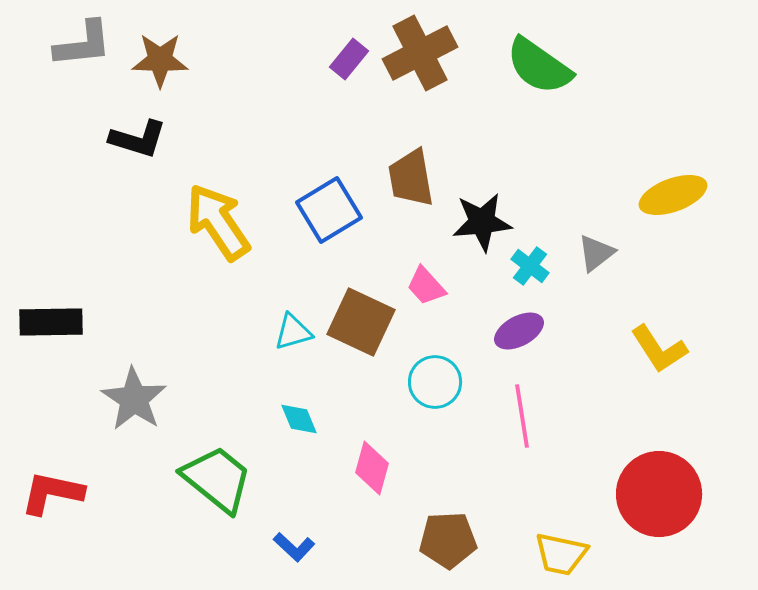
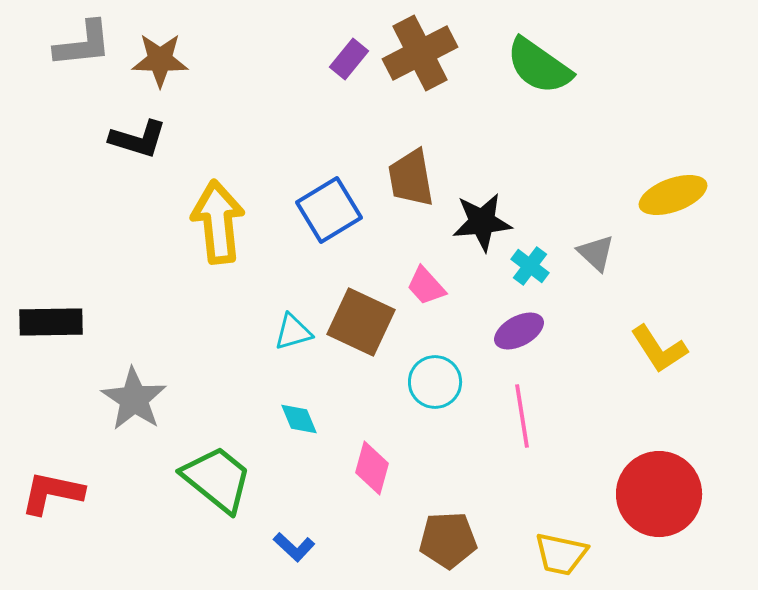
yellow arrow: rotated 28 degrees clockwise
gray triangle: rotated 39 degrees counterclockwise
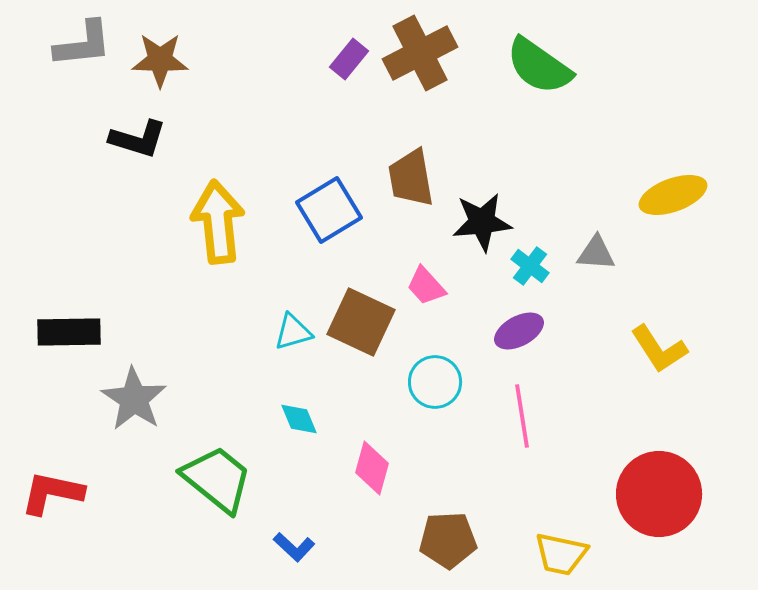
gray triangle: rotated 39 degrees counterclockwise
black rectangle: moved 18 px right, 10 px down
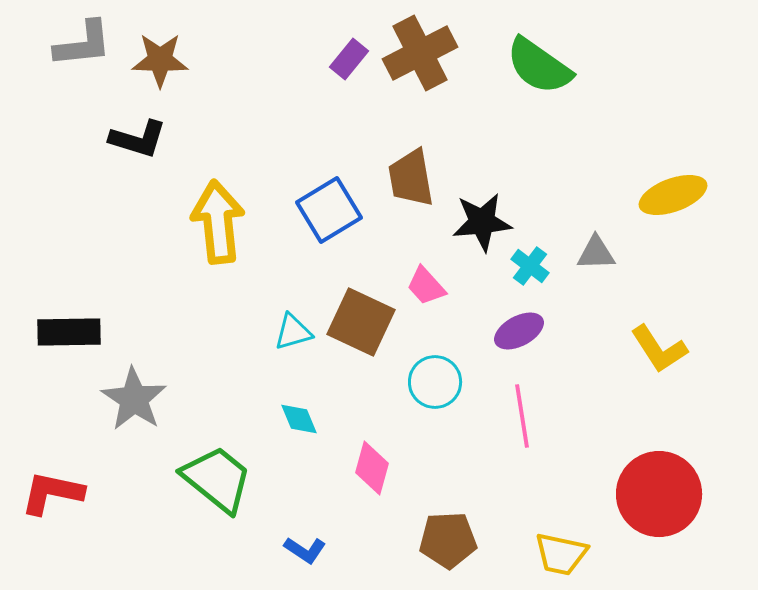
gray triangle: rotated 6 degrees counterclockwise
blue L-shape: moved 11 px right, 3 px down; rotated 9 degrees counterclockwise
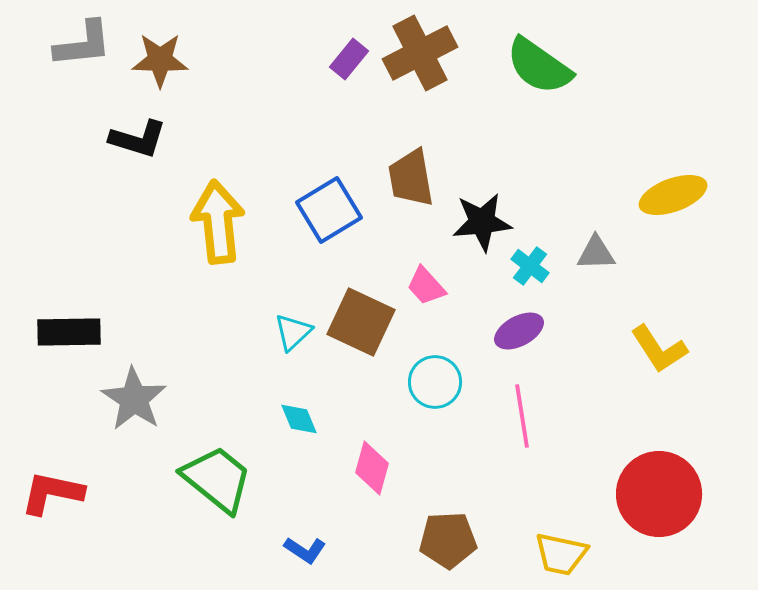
cyan triangle: rotated 27 degrees counterclockwise
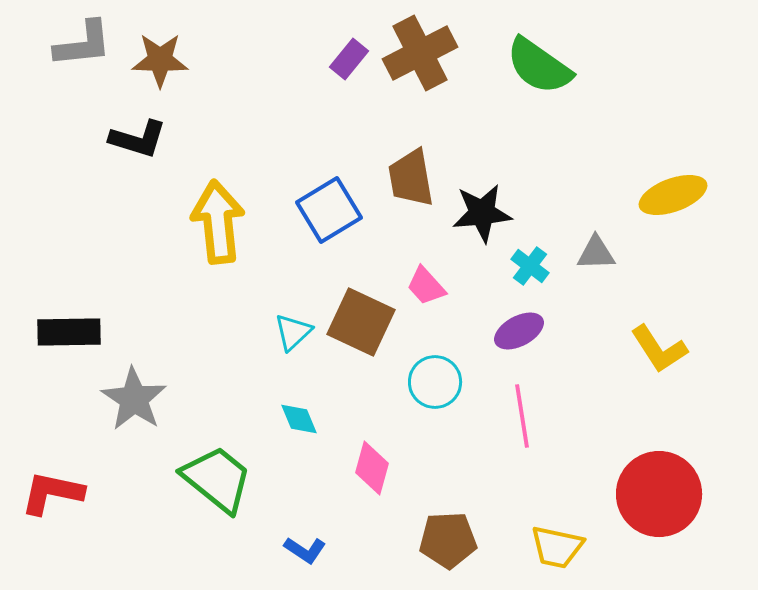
black star: moved 9 px up
yellow trapezoid: moved 4 px left, 7 px up
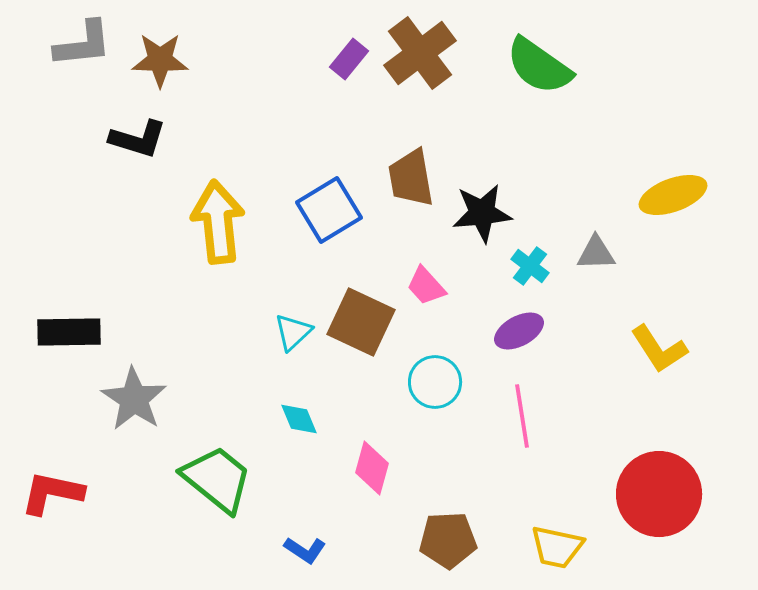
brown cross: rotated 10 degrees counterclockwise
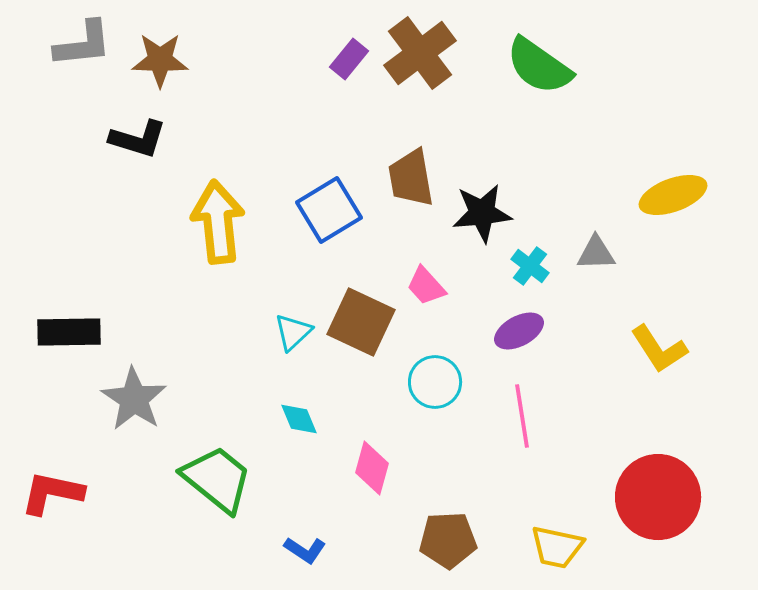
red circle: moved 1 px left, 3 px down
